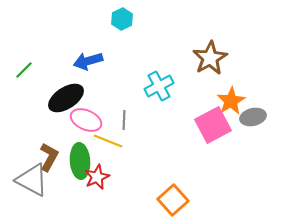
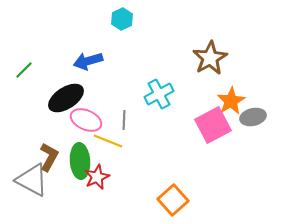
cyan cross: moved 8 px down
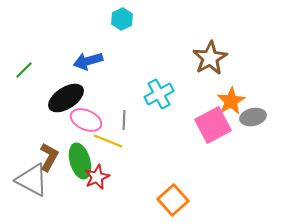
green ellipse: rotated 12 degrees counterclockwise
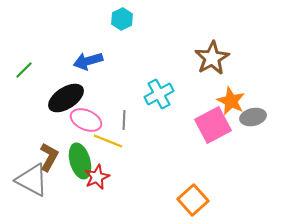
brown star: moved 2 px right
orange star: rotated 16 degrees counterclockwise
orange square: moved 20 px right
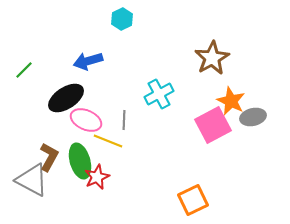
orange square: rotated 16 degrees clockwise
